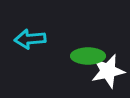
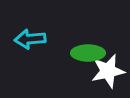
green ellipse: moved 3 px up
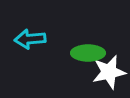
white star: moved 1 px right, 1 px down
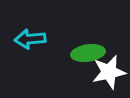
green ellipse: rotated 8 degrees counterclockwise
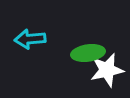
white star: moved 2 px left, 2 px up
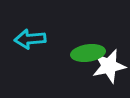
white star: moved 2 px right, 4 px up
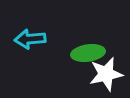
white star: moved 3 px left, 8 px down
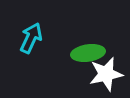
cyan arrow: moved 1 px right, 1 px up; rotated 120 degrees clockwise
